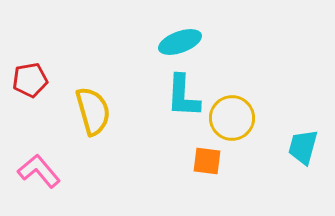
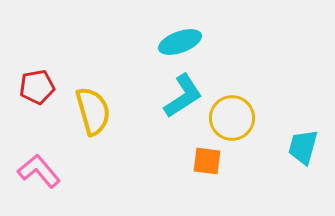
red pentagon: moved 7 px right, 7 px down
cyan L-shape: rotated 126 degrees counterclockwise
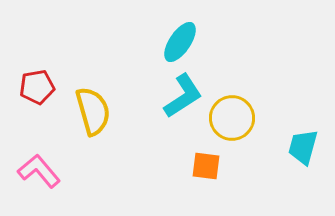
cyan ellipse: rotated 36 degrees counterclockwise
orange square: moved 1 px left, 5 px down
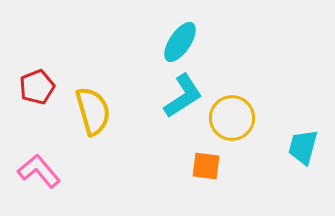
red pentagon: rotated 12 degrees counterclockwise
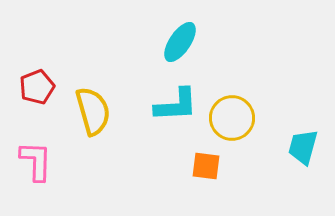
cyan L-shape: moved 7 px left, 9 px down; rotated 30 degrees clockwise
pink L-shape: moved 3 px left, 10 px up; rotated 42 degrees clockwise
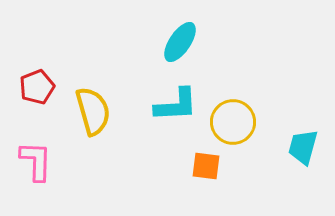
yellow circle: moved 1 px right, 4 px down
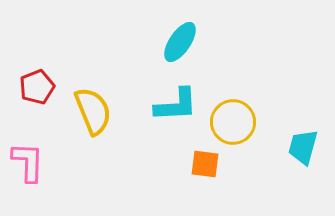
yellow semicircle: rotated 6 degrees counterclockwise
pink L-shape: moved 8 px left, 1 px down
orange square: moved 1 px left, 2 px up
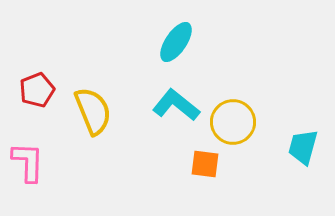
cyan ellipse: moved 4 px left
red pentagon: moved 3 px down
cyan L-shape: rotated 138 degrees counterclockwise
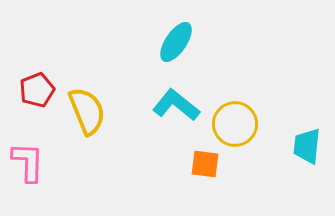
yellow semicircle: moved 6 px left
yellow circle: moved 2 px right, 2 px down
cyan trapezoid: moved 4 px right, 1 px up; rotated 9 degrees counterclockwise
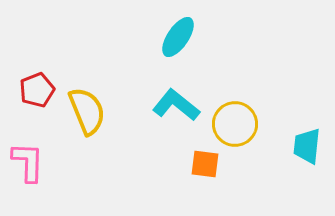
cyan ellipse: moved 2 px right, 5 px up
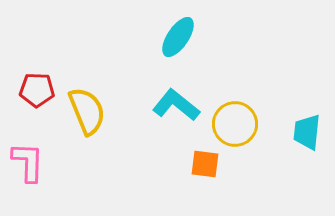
red pentagon: rotated 24 degrees clockwise
cyan trapezoid: moved 14 px up
